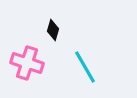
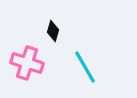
black diamond: moved 1 px down
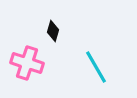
cyan line: moved 11 px right
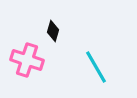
pink cross: moved 3 px up
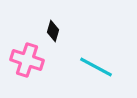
cyan line: rotated 32 degrees counterclockwise
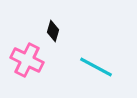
pink cross: rotated 8 degrees clockwise
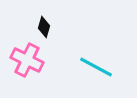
black diamond: moved 9 px left, 4 px up
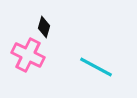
pink cross: moved 1 px right, 5 px up
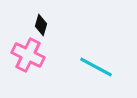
black diamond: moved 3 px left, 2 px up
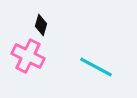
pink cross: moved 1 px down
